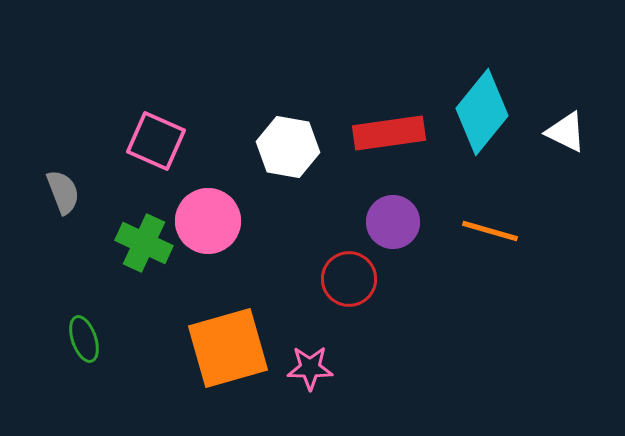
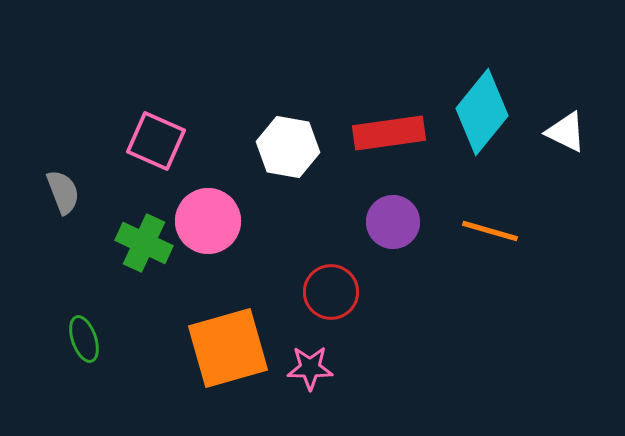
red circle: moved 18 px left, 13 px down
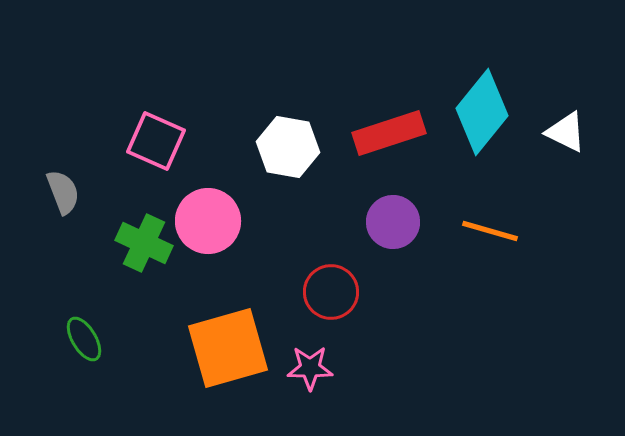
red rectangle: rotated 10 degrees counterclockwise
green ellipse: rotated 12 degrees counterclockwise
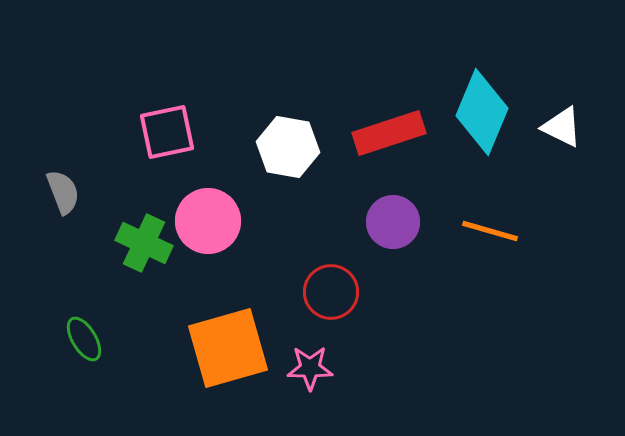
cyan diamond: rotated 16 degrees counterclockwise
white triangle: moved 4 px left, 5 px up
pink square: moved 11 px right, 9 px up; rotated 36 degrees counterclockwise
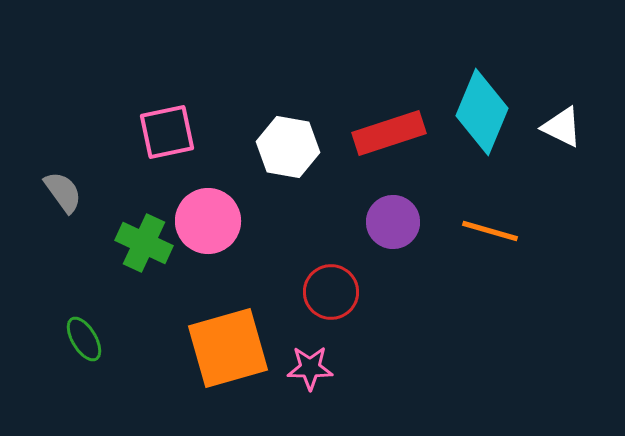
gray semicircle: rotated 15 degrees counterclockwise
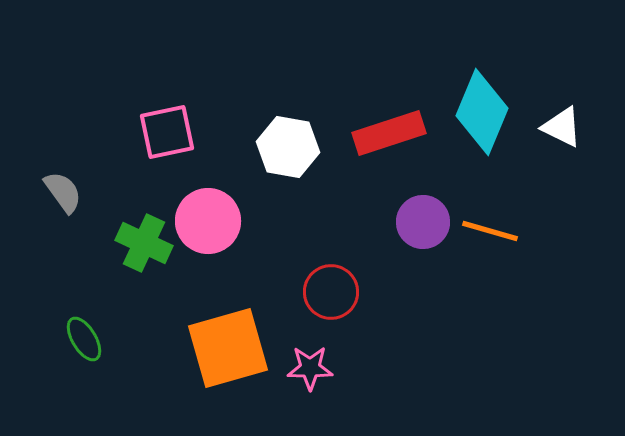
purple circle: moved 30 px right
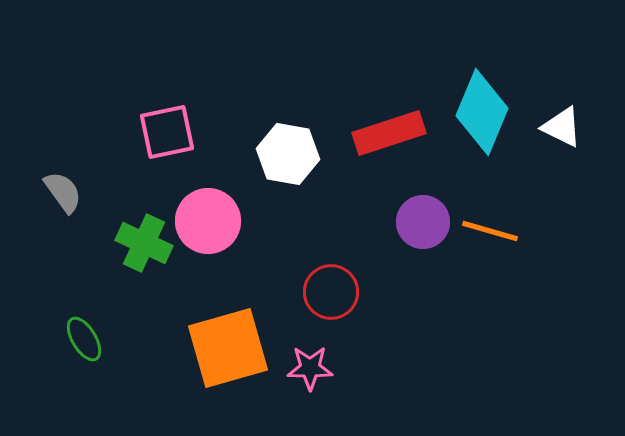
white hexagon: moved 7 px down
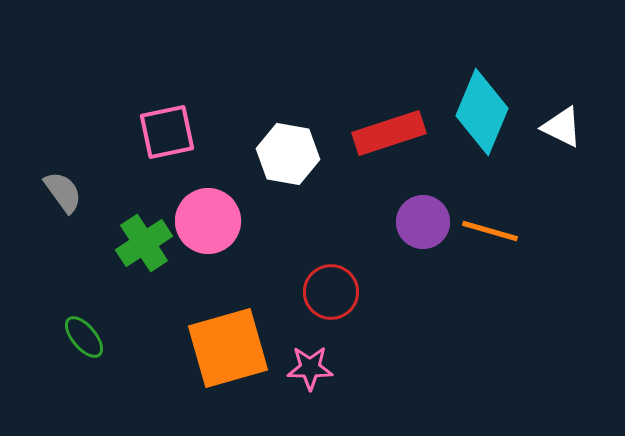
green cross: rotated 32 degrees clockwise
green ellipse: moved 2 px up; rotated 9 degrees counterclockwise
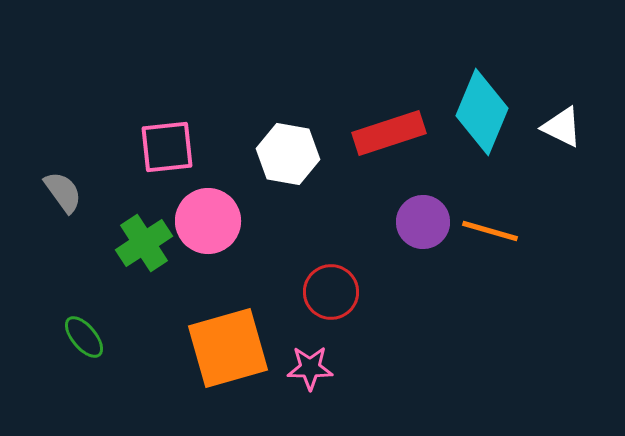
pink square: moved 15 px down; rotated 6 degrees clockwise
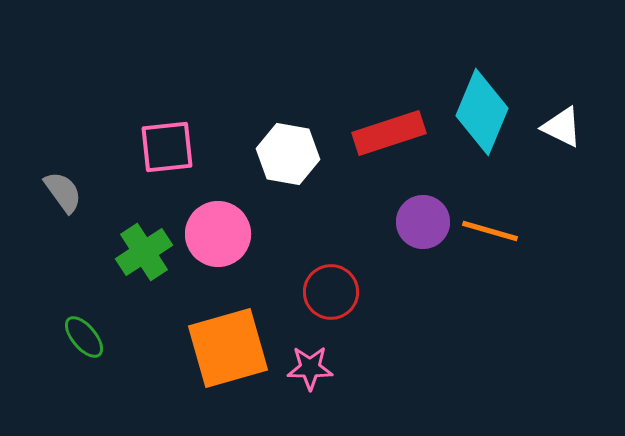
pink circle: moved 10 px right, 13 px down
green cross: moved 9 px down
